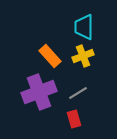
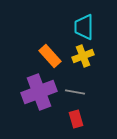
gray line: moved 3 px left, 1 px up; rotated 42 degrees clockwise
red rectangle: moved 2 px right
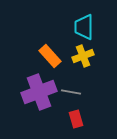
gray line: moved 4 px left
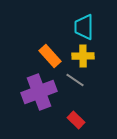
yellow cross: rotated 20 degrees clockwise
gray line: moved 4 px right, 12 px up; rotated 24 degrees clockwise
red rectangle: moved 1 px down; rotated 30 degrees counterclockwise
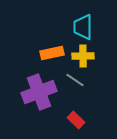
cyan trapezoid: moved 1 px left
orange rectangle: moved 2 px right, 3 px up; rotated 60 degrees counterclockwise
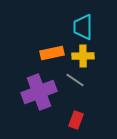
red rectangle: rotated 66 degrees clockwise
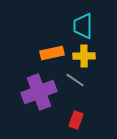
cyan trapezoid: moved 1 px up
yellow cross: moved 1 px right
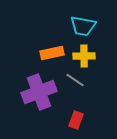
cyan trapezoid: rotated 80 degrees counterclockwise
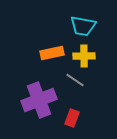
purple cross: moved 8 px down
red rectangle: moved 4 px left, 2 px up
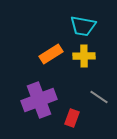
orange rectangle: moved 1 px left, 1 px down; rotated 20 degrees counterclockwise
gray line: moved 24 px right, 17 px down
